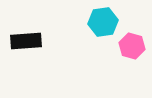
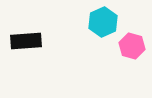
cyan hexagon: rotated 16 degrees counterclockwise
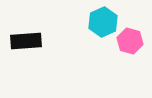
pink hexagon: moved 2 px left, 5 px up
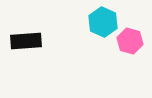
cyan hexagon: rotated 12 degrees counterclockwise
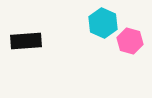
cyan hexagon: moved 1 px down
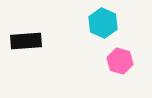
pink hexagon: moved 10 px left, 20 px down
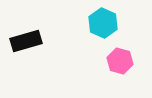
black rectangle: rotated 12 degrees counterclockwise
